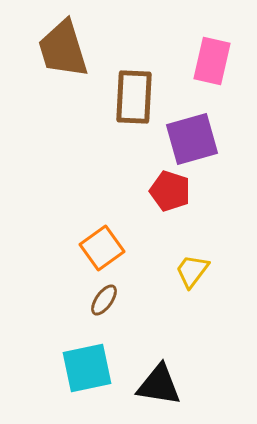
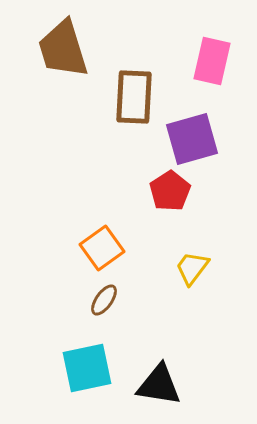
red pentagon: rotated 21 degrees clockwise
yellow trapezoid: moved 3 px up
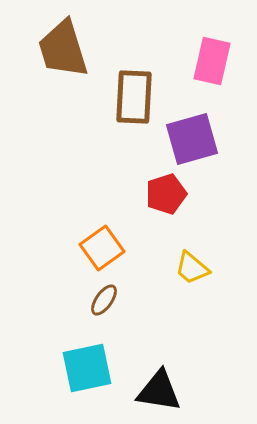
red pentagon: moved 4 px left, 3 px down; rotated 15 degrees clockwise
yellow trapezoid: rotated 87 degrees counterclockwise
black triangle: moved 6 px down
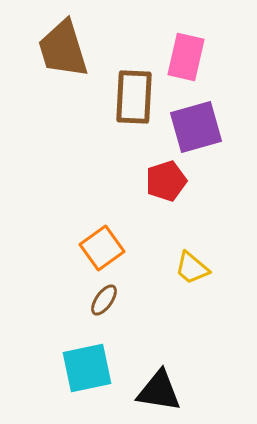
pink rectangle: moved 26 px left, 4 px up
purple square: moved 4 px right, 12 px up
red pentagon: moved 13 px up
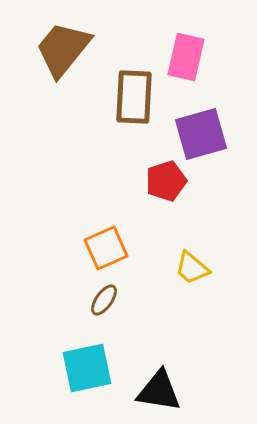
brown trapezoid: rotated 56 degrees clockwise
purple square: moved 5 px right, 7 px down
orange square: moved 4 px right; rotated 12 degrees clockwise
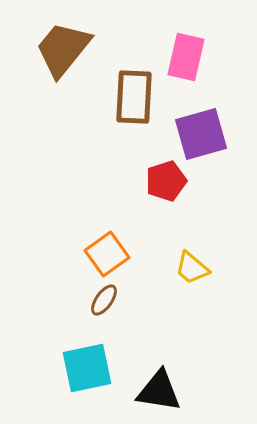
orange square: moved 1 px right, 6 px down; rotated 12 degrees counterclockwise
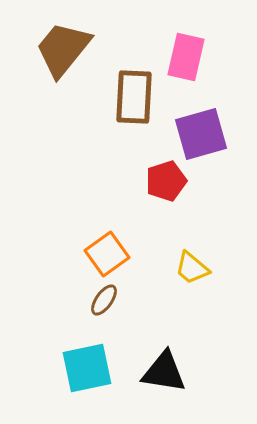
black triangle: moved 5 px right, 19 px up
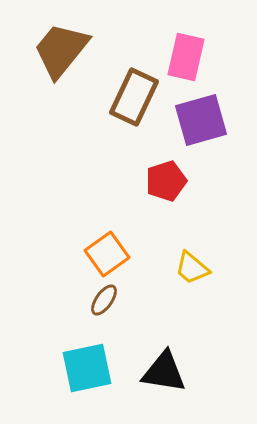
brown trapezoid: moved 2 px left, 1 px down
brown rectangle: rotated 22 degrees clockwise
purple square: moved 14 px up
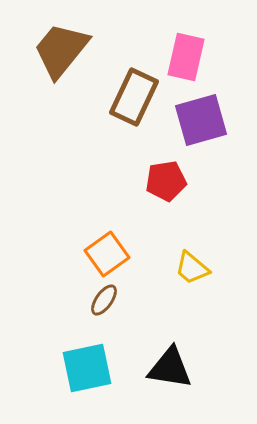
red pentagon: rotated 9 degrees clockwise
black triangle: moved 6 px right, 4 px up
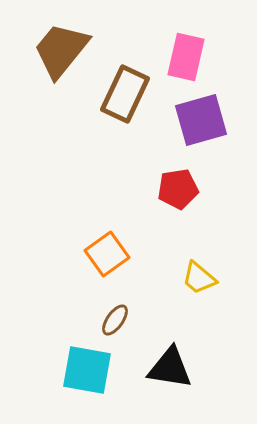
brown rectangle: moved 9 px left, 3 px up
red pentagon: moved 12 px right, 8 px down
yellow trapezoid: moved 7 px right, 10 px down
brown ellipse: moved 11 px right, 20 px down
cyan square: moved 2 px down; rotated 22 degrees clockwise
